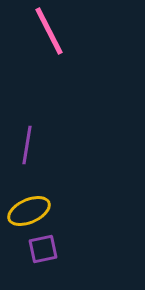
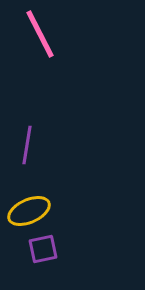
pink line: moved 9 px left, 3 px down
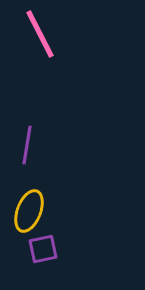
yellow ellipse: rotated 45 degrees counterclockwise
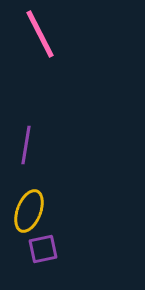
purple line: moved 1 px left
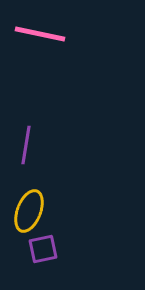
pink line: rotated 51 degrees counterclockwise
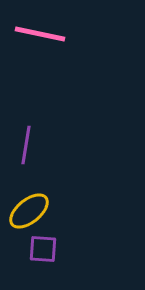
yellow ellipse: rotated 30 degrees clockwise
purple square: rotated 16 degrees clockwise
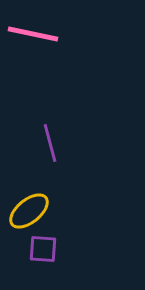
pink line: moved 7 px left
purple line: moved 24 px right, 2 px up; rotated 24 degrees counterclockwise
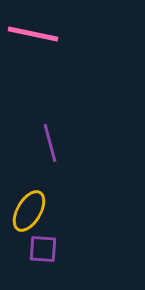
yellow ellipse: rotated 21 degrees counterclockwise
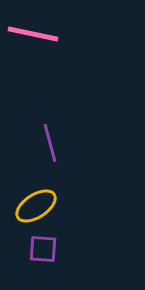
yellow ellipse: moved 7 px right, 5 px up; rotated 27 degrees clockwise
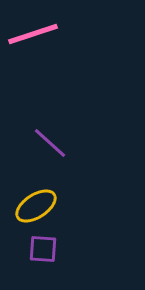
pink line: rotated 30 degrees counterclockwise
purple line: rotated 33 degrees counterclockwise
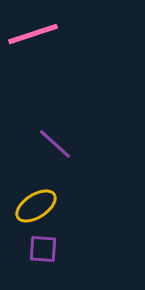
purple line: moved 5 px right, 1 px down
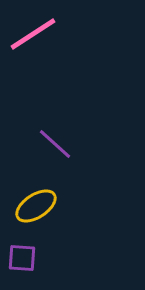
pink line: rotated 15 degrees counterclockwise
purple square: moved 21 px left, 9 px down
